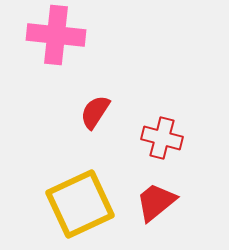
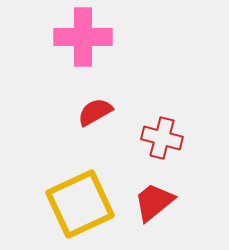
pink cross: moved 27 px right, 2 px down; rotated 6 degrees counterclockwise
red semicircle: rotated 27 degrees clockwise
red trapezoid: moved 2 px left
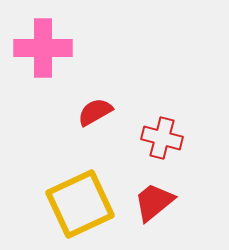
pink cross: moved 40 px left, 11 px down
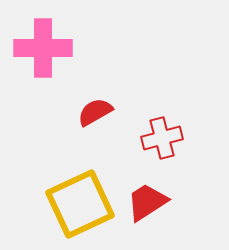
red cross: rotated 30 degrees counterclockwise
red trapezoid: moved 7 px left; rotated 6 degrees clockwise
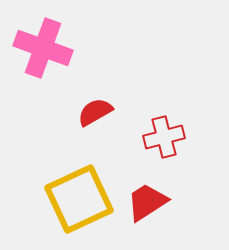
pink cross: rotated 20 degrees clockwise
red cross: moved 2 px right, 1 px up
yellow square: moved 1 px left, 5 px up
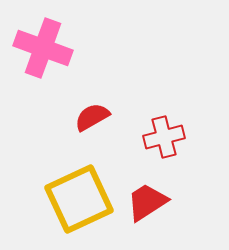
red semicircle: moved 3 px left, 5 px down
